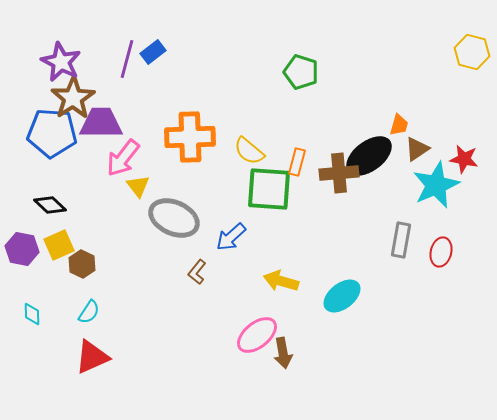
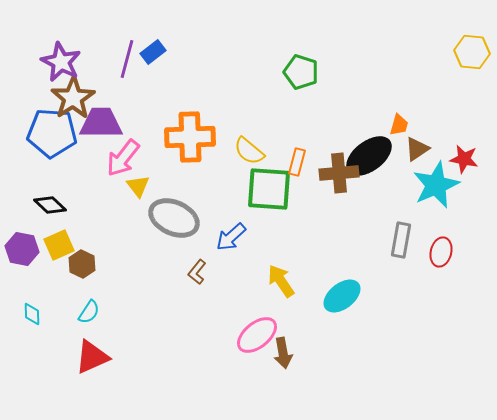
yellow hexagon: rotated 8 degrees counterclockwise
yellow arrow: rotated 40 degrees clockwise
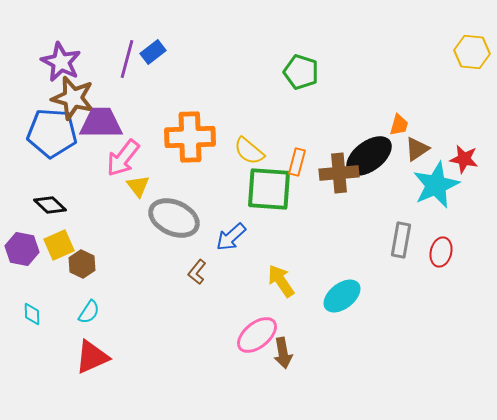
brown star: rotated 24 degrees counterclockwise
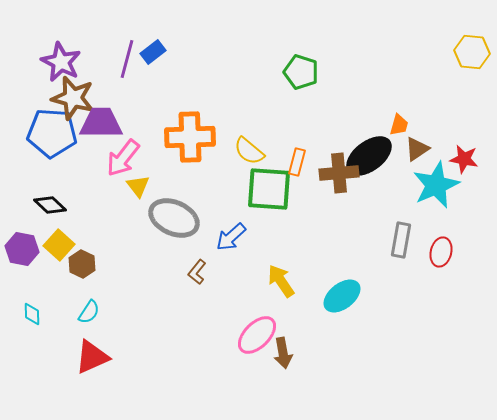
yellow square: rotated 24 degrees counterclockwise
pink ellipse: rotated 6 degrees counterclockwise
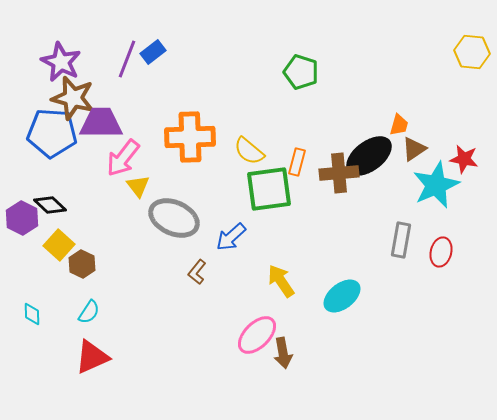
purple line: rotated 6 degrees clockwise
brown triangle: moved 3 px left
green square: rotated 12 degrees counterclockwise
purple hexagon: moved 31 px up; rotated 16 degrees clockwise
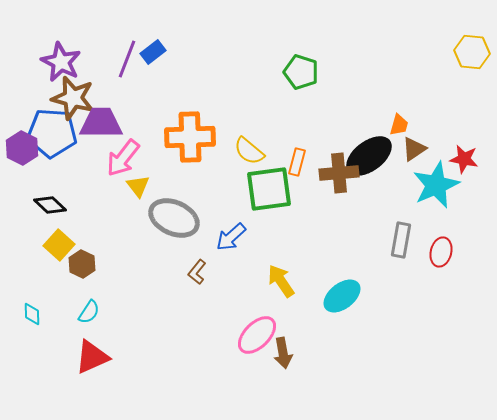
purple hexagon: moved 70 px up
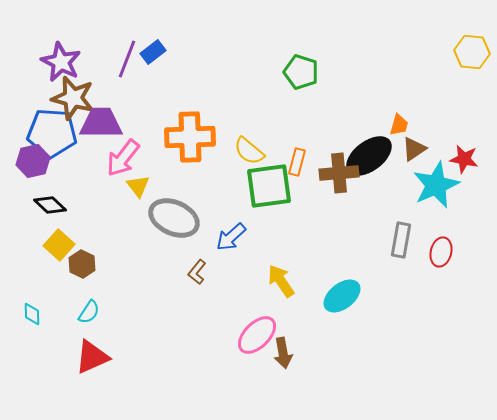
purple hexagon: moved 11 px right, 13 px down; rotated 20 degrees clockwise
green square: moved 3 px up
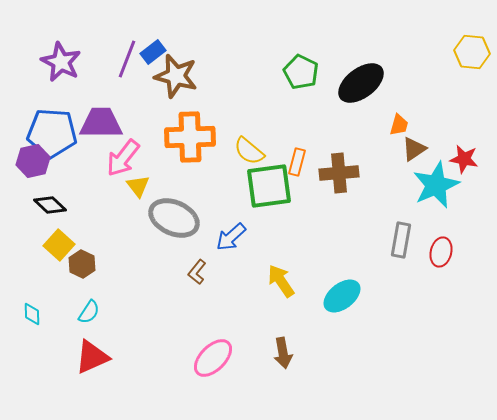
green pentagon: rotated 8 degrees clockwise
brown star: moved 103 px right, 22 px up
black ellipse: moved 8 px left, 73 px up
pink ellipse: moved 44 px left, 23 px down
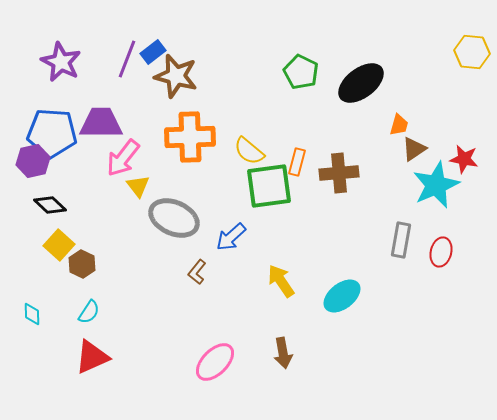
pink ellipse: moved 2 px right, 4 px down
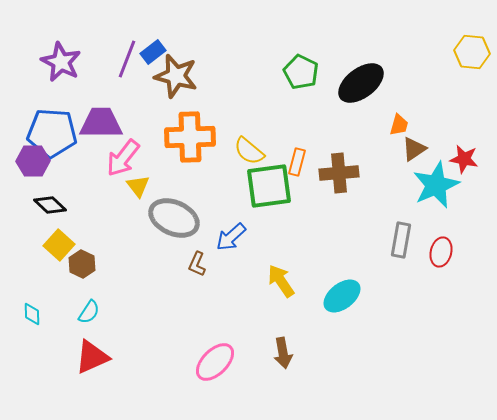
purple hexagon: rotated 12 degrees clockwise
brown L-shape: moved 8 px up; rotated 15 degrees counterclockwise
